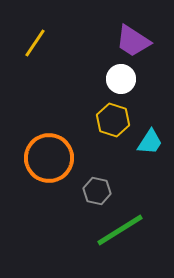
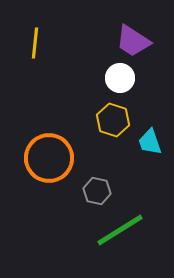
yellow line: rotated 28 degrees counterclockwise
white circle: moved 1 px left, 1 px up
cyan trapezoid: rotated 128 degrees clockwise
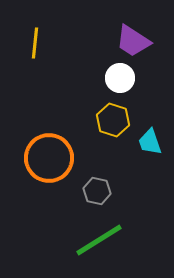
green line: moved 21 px left, 10 px down
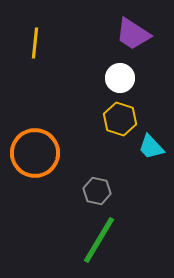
purple trapezoid: moved 7 px up
yellow hexagon: moved 7 px right, 1 px up
cyan trapezoid: moved 1 px right, 5 px down; rotated 24 degrees counterclockwise
orange circle: moved 14 px left, 5 px up
green line: rotated 27 degrees counterclockwise
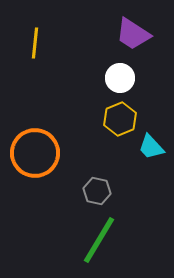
yellow hexagon: rotated 20 degrees clockwise
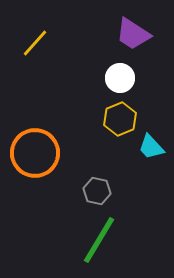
yellow line: rotated 36 degrees clockwise
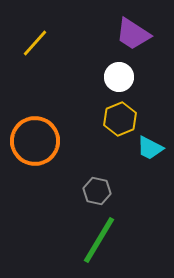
white circle: moved 1 px left, 1 px up
cyan trapezoid: moved 1 px left, 1 px down; rotated 20 degrees counterclockwise
orange circle: moved 12 px up
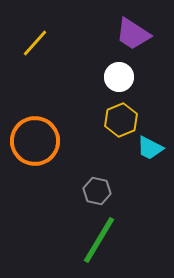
yellow hexagon: moved 1 px right, 1 px down
